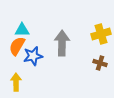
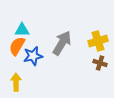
yellow cross: moved 3 px left, 7 px down
gray arrow: rotated 30 degrees clockwise
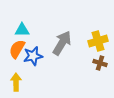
orange semicircle: moved 3 px down
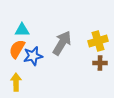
brown cross: rotated 16 degrees counterclockwise
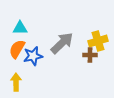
cyan triangle: moved 2 px left, 2 px up
gray arrow: rotated 15 degrees clockwise
brown cross: moved 10 px left, 8 px up
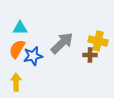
yellow cross: rotated 30 degrees clockwise
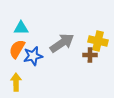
cyan triangle: moved 1 px right
gray arrow: rotated 10 degrees clockwise
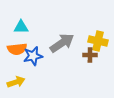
cyan triangle: moved 1 px up
orange semicircle: rotated 126 degrees counterclockwise
yellow arrow: rotated 72 degrees clockwise
